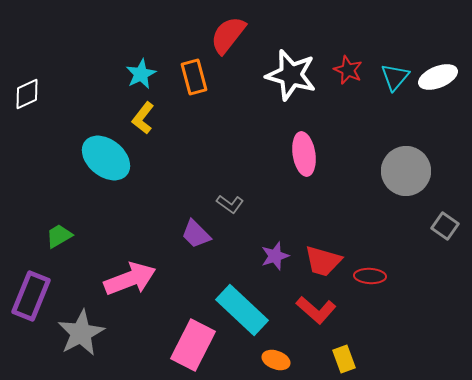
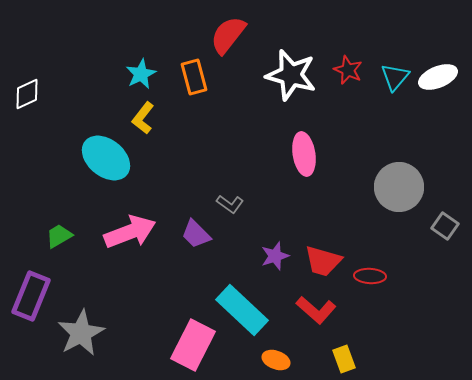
gray circle: moved 7 px left, 16 px down
pink arrow: moved 47 px up
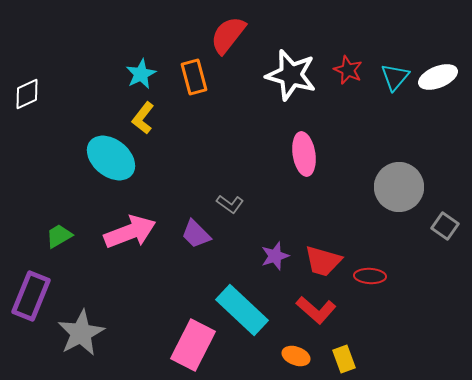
cyan ellipse: moved 5 px right
orange ellipse: moved 20 px right, 4 px up
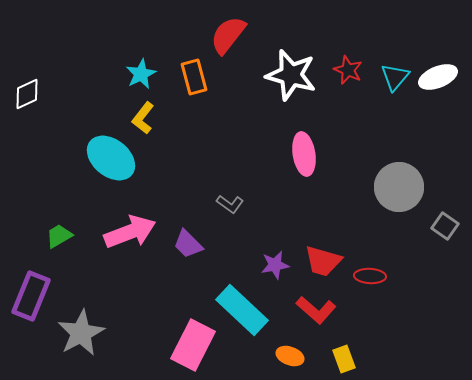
purple trapezoid: moved 8 px left, 10 px down
purple star: moved 9 px down; rotated 8 degrees clockwise
orange ellipse: moved 6 px left
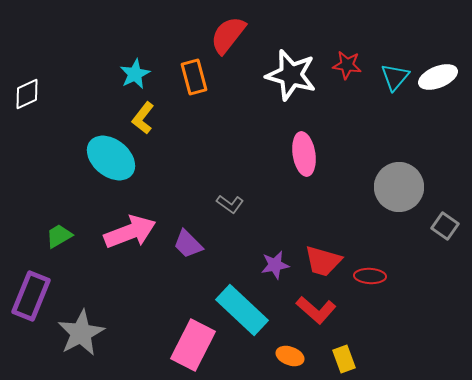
red star: moved 1 px left, 5 px up; rotated 16 degrees counterclockwise
cyan star: moved 6 px left
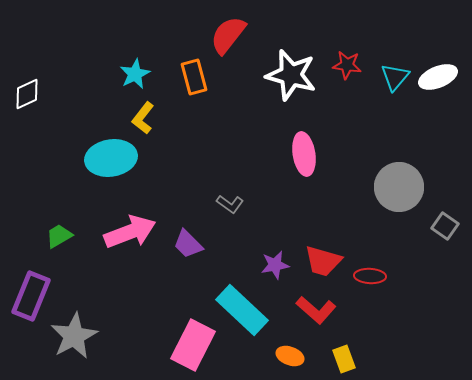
cyan ellipse: rotated 48 degrees counterclockwise
gray star: moved 7 px left, 3 px down
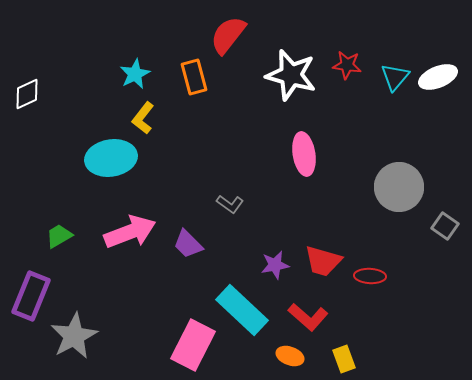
red L-shape: moved 8 px left, 7 px down
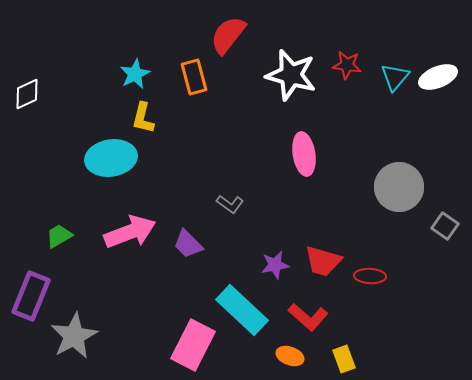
yellow L-shape: rotated 24 degrees counterclockwise
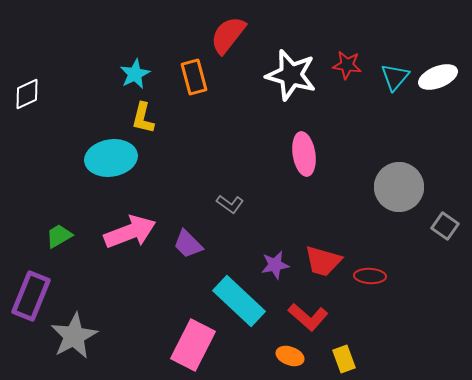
cyan rectangle: moved 3 px left, 9 px up
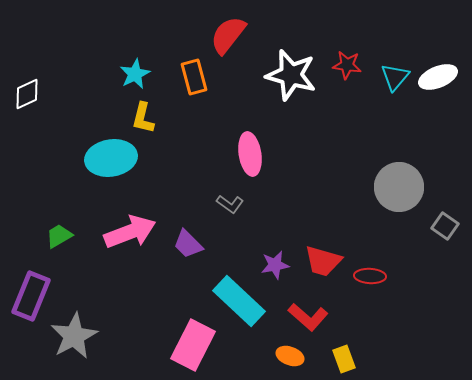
pink ellipse: moved 54 px left
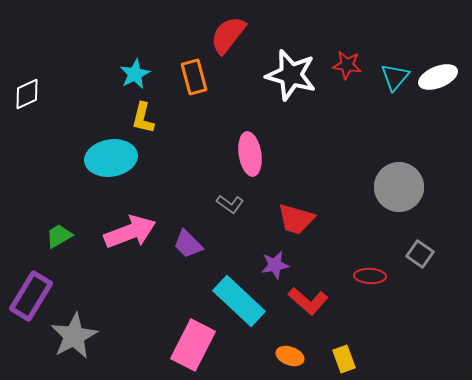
gray square: moved 25 px left, 28 px down
red trapezoid: moved 27 px left, 42 px up
purple rectangle: rotated 9 degrees clockwise
red L-shape: moved 16 px up
